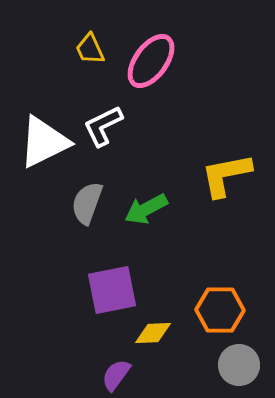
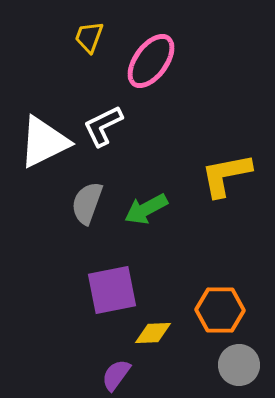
yellow trapezoid: moved 1 px left, 12 px up; rotated 44 degrees clockwise
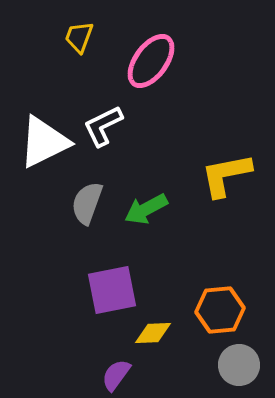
yellow trapezoid: moved 10 px left
orange hexagon: rotated 6 degrees counterclockwise
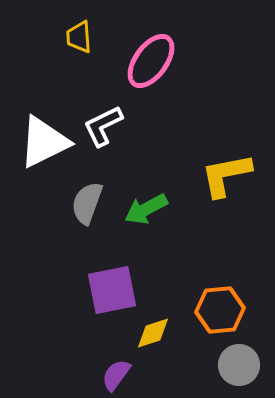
yellow trapezoid: rotated 24 degrees counterclockwise
yellow diamond: rotated 15 degrees counterclockwise
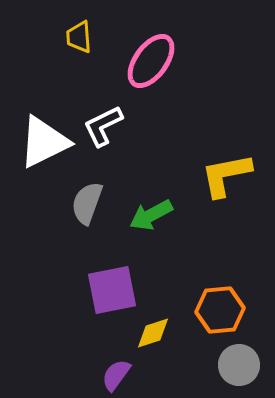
green arrow: moved 5 px right, 6 px down
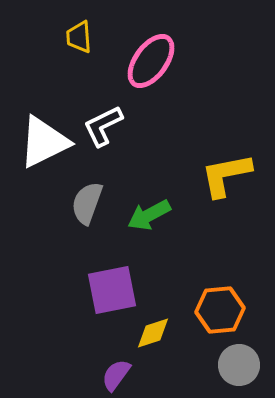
green arrow: moved 2 px left
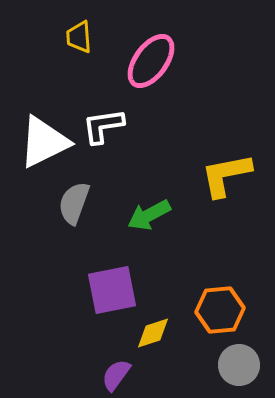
white L-shape: rotated 18 degrees clockwise
gray semicircle: moved 13 px left
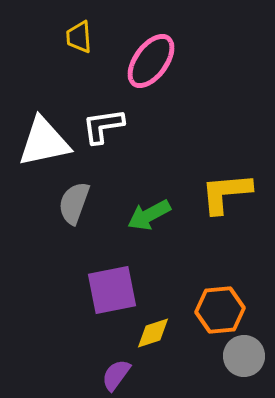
white triangle: rotated 14 degrees clockwise
yellow L-shape: moved 18 px down; rotated 6 degrees clockwise
gray circle: moved 5 px right, 9 px up
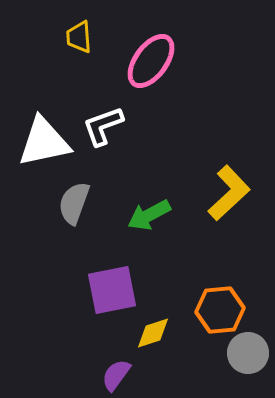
white L-shape: rotated 12 degrees counterclockwise
yellow L-shape: moved 3 px right; rotated 142 degrees clockwise
gray circle: moved 4 px right, 3 px up
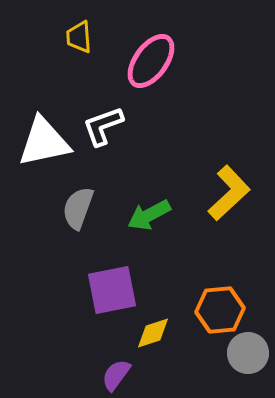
gray semicircle: moved 4 px right, 5 px down
